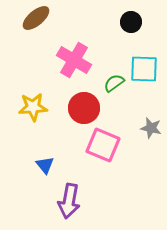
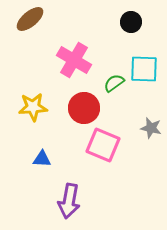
brown ellipse: moved 6 px left, 1 px down
blue triangle: moved 3 px left, 6 px up; rotated 48 degrees counterclockwise
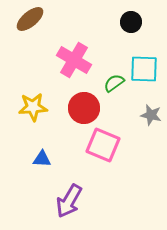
gray star: moved 13 px up
purple arrow: rotated 20 degrees clockwise
